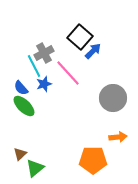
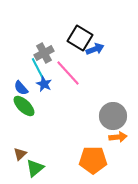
black square: moved 1 px down; rotated 10 degrees counterclockwise
blue arrow: moved 2 px right, 2 px up; rotated 24 degrees clockwise
cyan line: moved 4 px right, 3 px down
blue star: rotated 28 degrees counterclockwise
gray circle: moved 18 px down
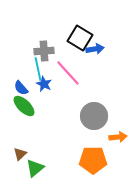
blue arrow: rotated 12 degrees clockwise
gray cross: moved 2 px up; rotated 24 degrees clockwise
cyan line: rotated 15 degrees clockwise
gray circle: moved 19 px left
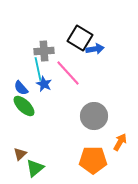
orange arrow: moved 2 px right, 5 px down; rotated 54 degrees counterclockwise
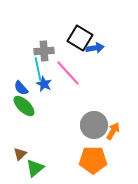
blue arrow: moved 1 px up
gray circle: moved 9 px down
orange arrow: moved 7 px left, 11 px up
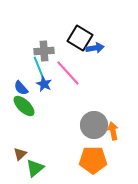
cyan line: moved 1 px right, 1 px up; rotated 10 degrees counterclockwise
orange arrow: rotated 42 degrees counterclockwise
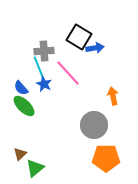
black square: moved 1 px left, 1 px up
orange arrow: moved 35 px up
orange pentagon: moved 13 px right, 2 px up
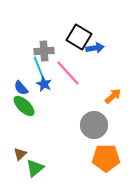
orange arrow: rotated 60 degrees clockwise
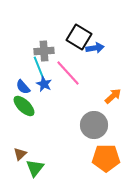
blue semicircle: moved 2 px right, 1 px up
green triangle: rotated 12 degrees counterclockwise
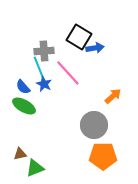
green ellipse: rotated 15 degrees counterclockwise
brown triangle: rotated 32 degrees clockwise
orange pentagon: moved 3 px left, 2 px up
green triangle: rotated 30 degrees clockwise
